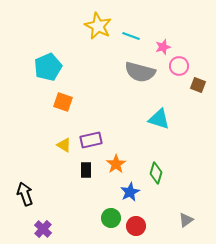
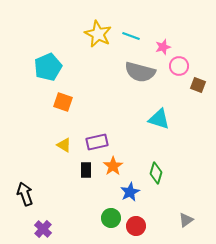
yellow star: moved 8 px down
purple rectangle: moved 6 px right, 2 px down
orange star: moved 3 px left, 2 px down
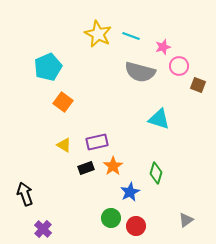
orange square: rotated 18 degrees clockwise
black rectangle: moved 2 px up; rotated 70 degrees clockwise
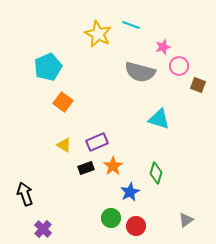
cyan line: moved 11 px up
purple rectangle: rotated 10 degrees counterclockwise
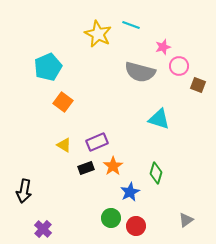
black arrow: moved 1 px left, 3 px up; rotated 150 degrees counterclockwise
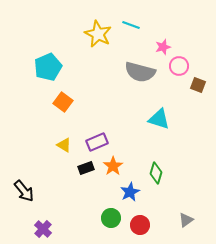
black arrow: rotated 50 degrees counterclockwise
red circle: moved 4 px right, 1 px up
